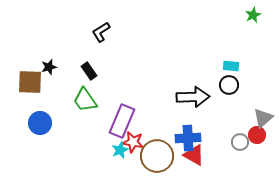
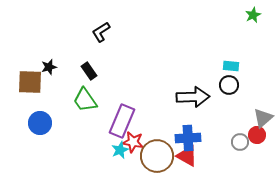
red triangle: moved 7 px left, 1 px down
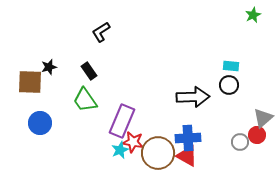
brown circle: moved 1 px right, 3 px up
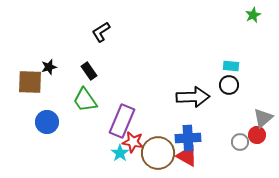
blue circle: moved 7 px right, 1 px up
cyan star: moved 3 px down; rotated 12 degrees counterclockwise
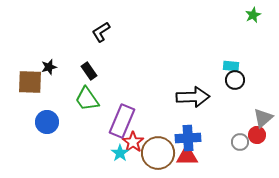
black circle: moved 6 px right, 5 px up
green trapezoid: moved 2 px right, 1 px up
red star: rotated 25 degrees clockwise
red triangle: rotated 30 degrees counterclockwise
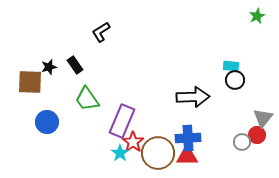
green star: moved 4 px right, 1 px down
black rectangle: moved 14 px left, 6 px up
gray triangle: rotated 10 degrees counterclockwise
gray circle: moved 2 px right
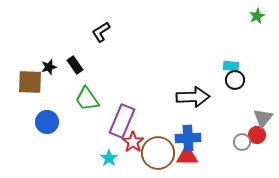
cyan star: moved 11 px left, 5 px down
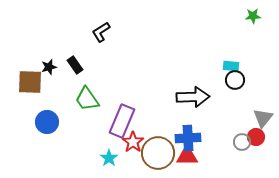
green star: moved 4 px left; rotated 21 degrees clockwise
red circle: moved 1 px left, 2 px down
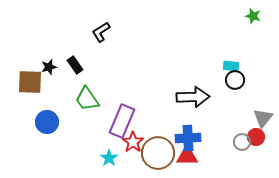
green star: rotated 21 degrees clockwise
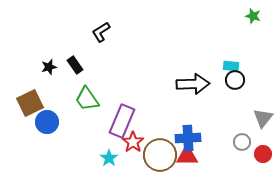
brown square: moved 21 px down; rotated 28 degrees counterclockwise
black arrow: moved 13 px up
red circle: moved 7 px right, 17 px down
brown circle: moved 2 px right, 2 px down
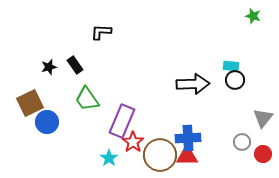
black L-shape: rotated 35 degrees clockwise
